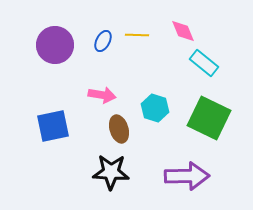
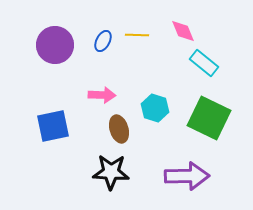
pink arrow: rotated 8 degrees counterclockwise
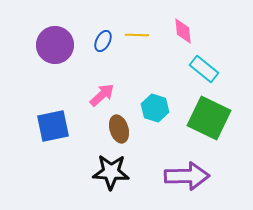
pink diamond: rotated 16 degrees clockwise
cyan rectangle: moved 6 px down
pink arrow: rotated 44 degrees counterclockwise
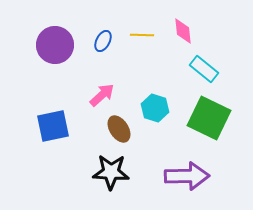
yellow line: moved 5 px right
brown ellipse: rotated 16 degrees counterclockwise
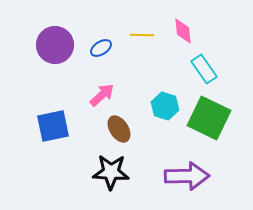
blue ellipse: moved 2 px left, 7 px down; rotated 30 degrees clockwise
cyan rectangle: rotated 16 degrees clockwise
cyan hexagon: moved 10 px right, 2 px up
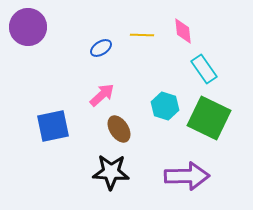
purple circle: moved 27 px left, 18 px up
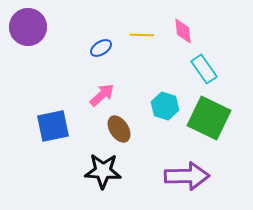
black star: moved 8 px left, 1 px up
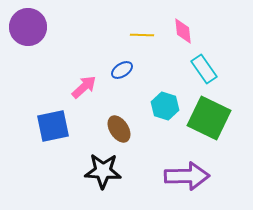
blue ellipse: moved 21 px right, 22 px down
pink arrow: moved 18 px left, 8 px up
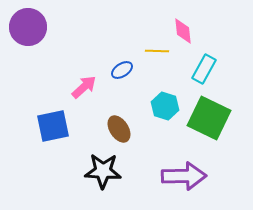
yellow line: moved 15 px right, 16 px down
cyan rectangle: rotated 64 degrees clockwise
purple arrow: moved 3 px left
